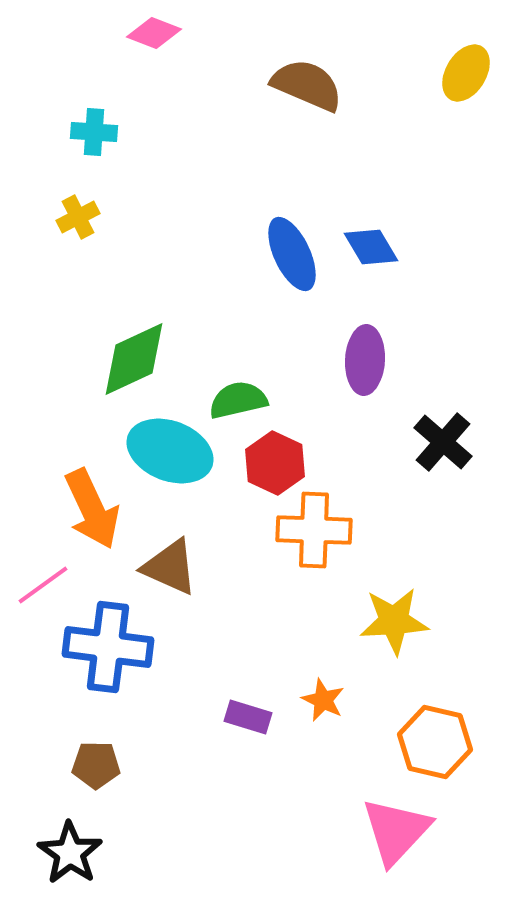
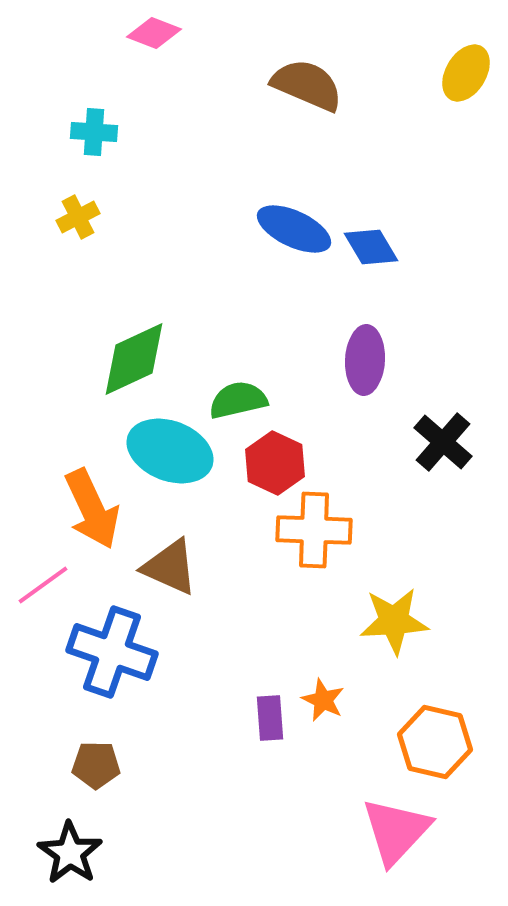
blue ellipse: moved 2 px right, 25 px up; rotated 40 degrees counterclockwise
blue cross: moved 4 px right, 5 px down; rotated 12 degrees clockwise
purple rectangle: moved 22 px right, 1 px down; rotated 69 degrees clockwise
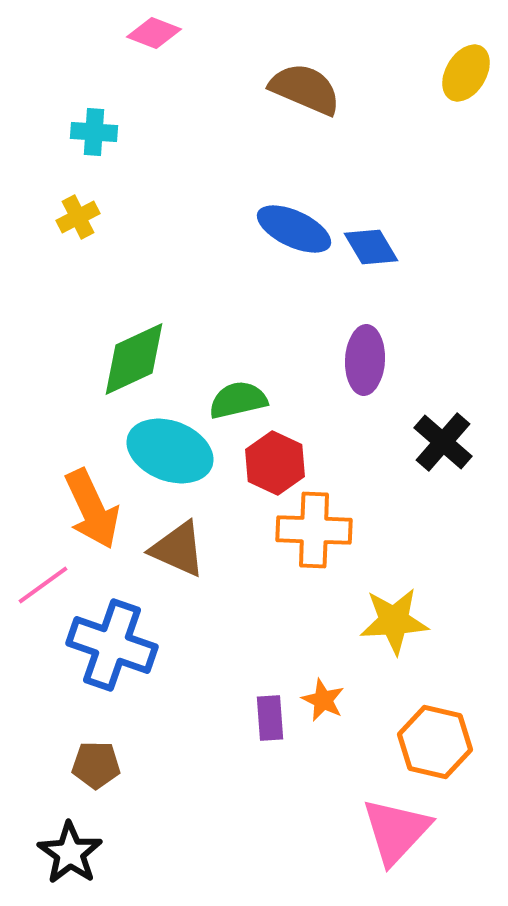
brown semicircle: moved 2 px left, 4 px down
brown triangle: moved 8 px right, 18 px up
blue cross: moved 7 px up
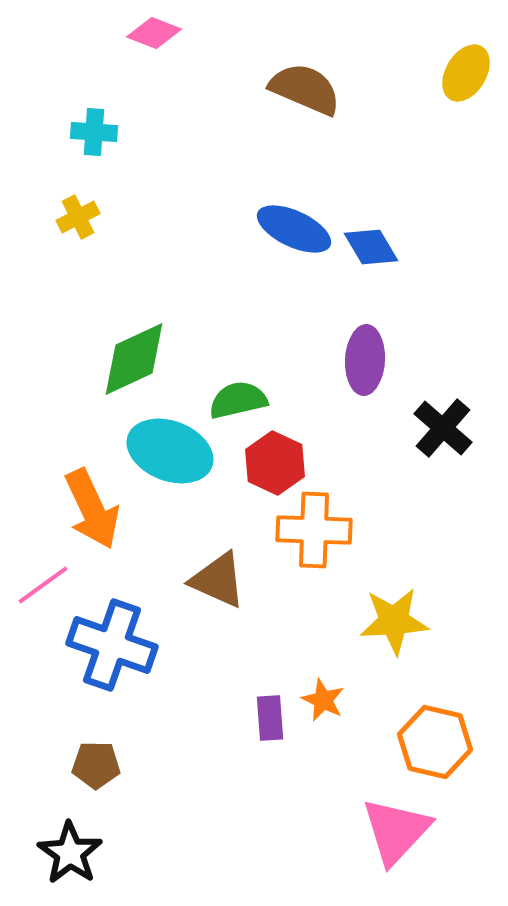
black cross: moved 14 px up
brown triangle: moved 40 px right, 31 px down
